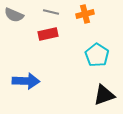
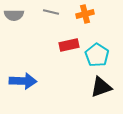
gray semicircle: rotated 24 degrees counterclockwise
red rectangle: moved 21 px right, 11 px down
blue arrow: moved 3 px left
black triangle: moved 3 px left, 8 px up
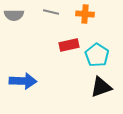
orange cross: rotated 18 degrees clockwise
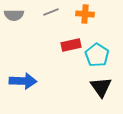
gray line: rotated 35 degrees counterclockwise
red rectangle: moved 2 px right
black triangle: rotated 45 degrees counterclockwise
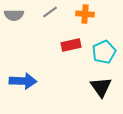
gray line: moved 1 px left; rotated 14 degrees counterclockwise
cyan pentagon: moved 7 px right, 3 px up; rotated 15 degrees clockwise
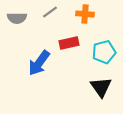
gray semicircle: moved 3 px right, 3 px down
red rectangle: moved 2 px left, 2 px up
cyan pentagon: rotated 10 degrees clockwise
blue arrow: moved 16 px right, 18 px up; rotated 124 degrees clockwise
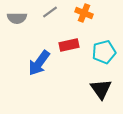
orange cross: moved 1 px left, 1 px up; rotated 18 degrees clockwise
red rectangle: moved 2 px down
black triangle: moved 2 px down
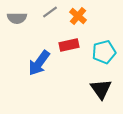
orange cross: moved 6 px left, 3 px down; rotated 18 degrees clockwise
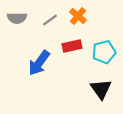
gray line: moved 8 px down
red rectangle: moved 3 px right, 1 px down
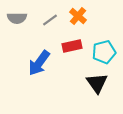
black triangle: moved 4 px left, 6 px up
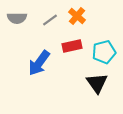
orange cross: moved 1 px left
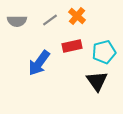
gray semicircle: moved 3 px down
black triangle: moved 2 px up
